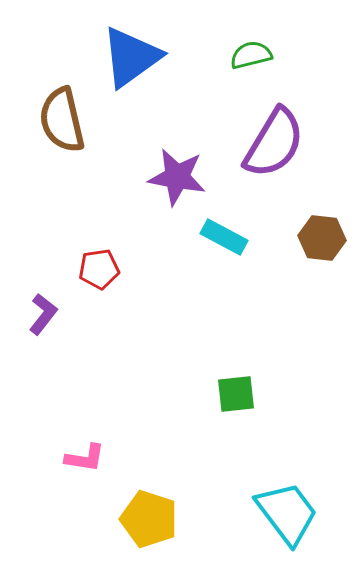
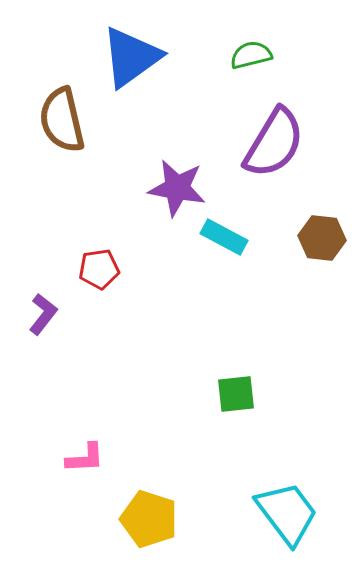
purple star: moved 11 px down
pink L-shape: rotated 12 degrees counterclockwise
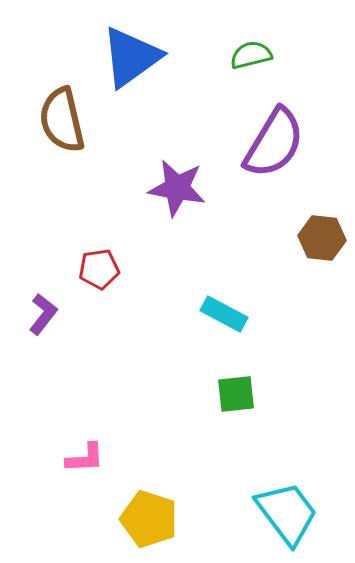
cyan rectangle: moved 77 px down
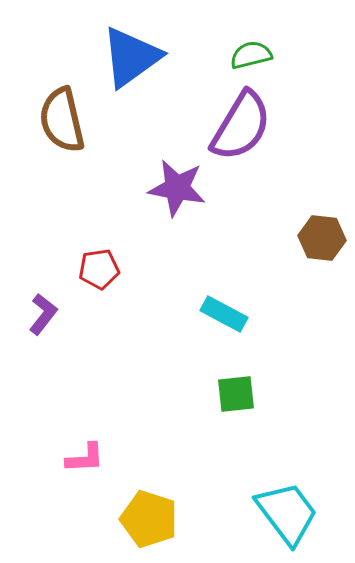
purple semicircle: moved 33 px left, 17 px up
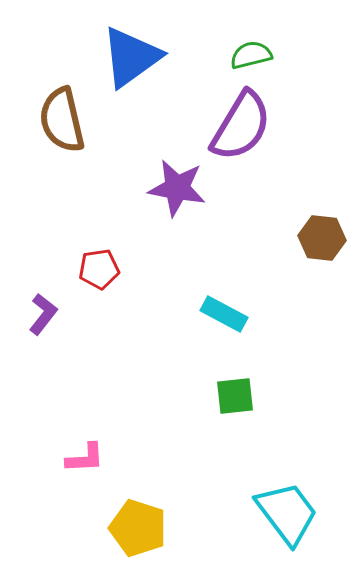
green square: moved 1 px left, 2 px down
yellow pentagon: moved 11 px left, 9 px down
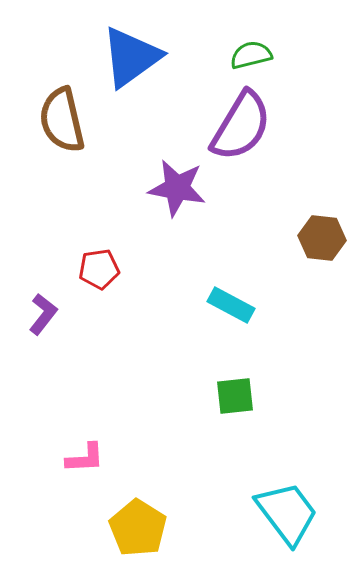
cyan rectangle: moved 7 px right, 9 px up
yellow pentagon: rotated 14 degrees clockwise
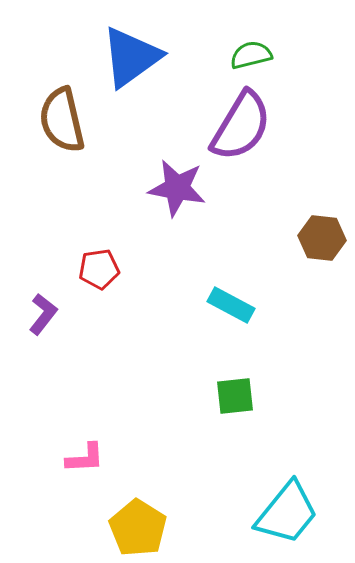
cyan trapezoid: rotated 76 degrees clockwise
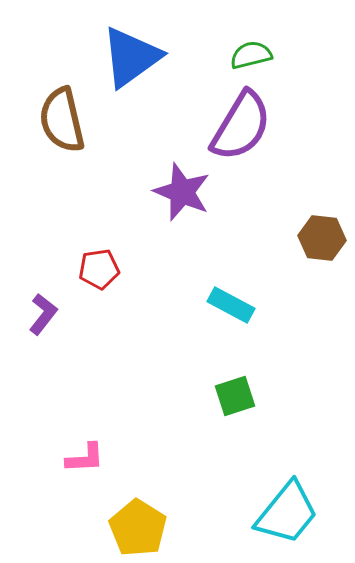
purple star: moved 5 px right, 4 px down; rotated 12 degrees clockwise
green square: rotated 12 degrees counterclockwise
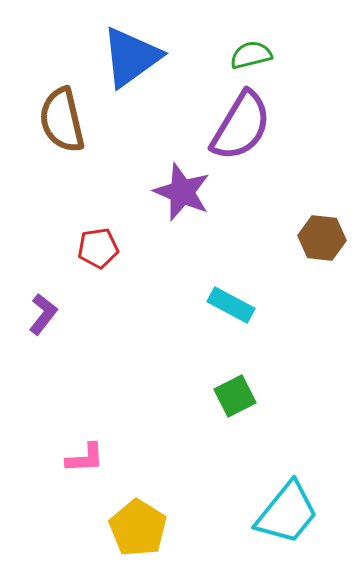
red pentagon: moved 1 px left, 21 px up
green square: rotated 9 degrees counterclockwise
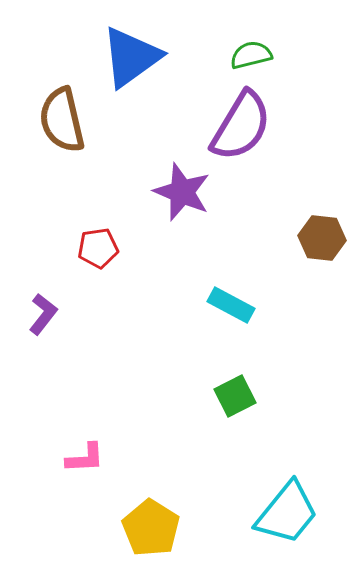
yellow pentagon: moved 13 px right
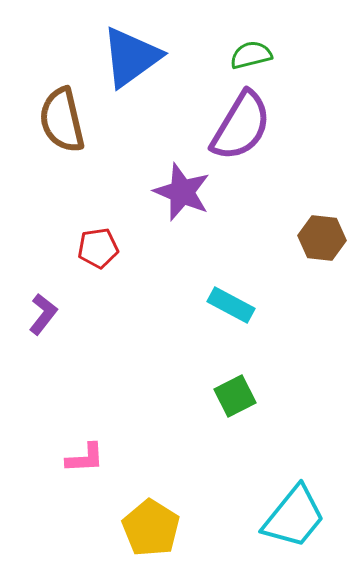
cyan trapezoid: moved 7 px right, 4 px down
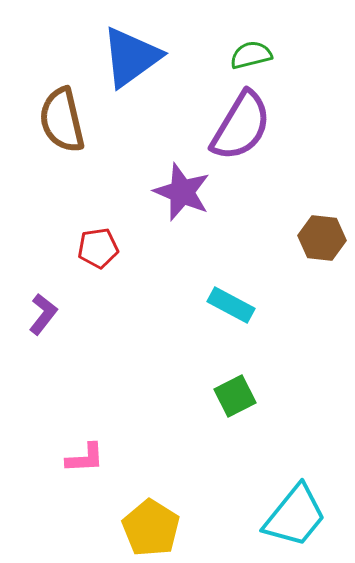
cyan trapezoid: moved 1 px right, 1 px up
